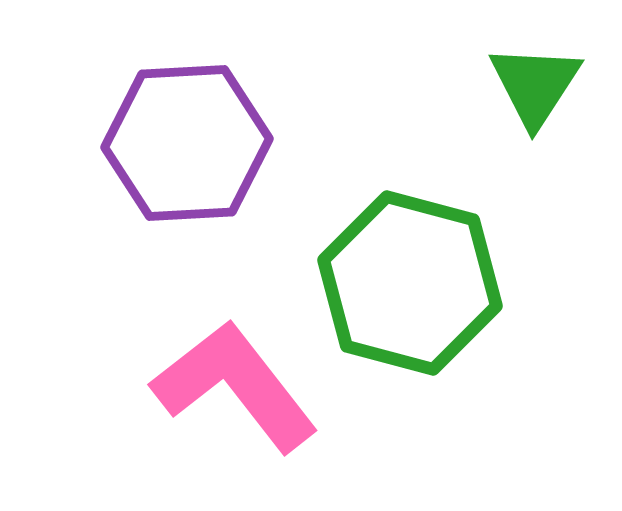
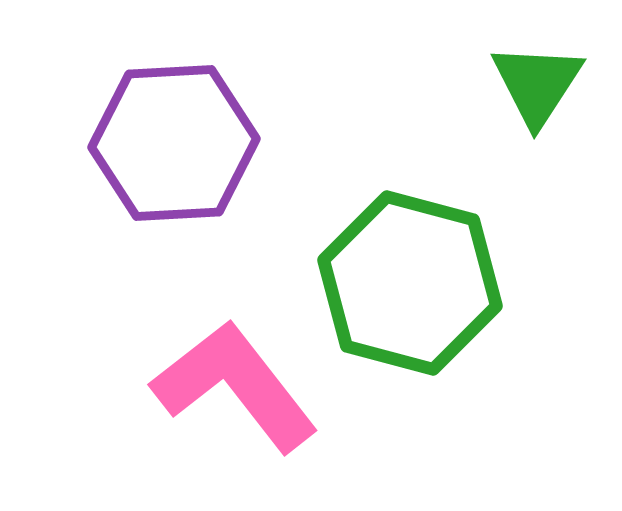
green triangle: moved 2 px right, 1 px up
purple hexagon: moved 13 px left
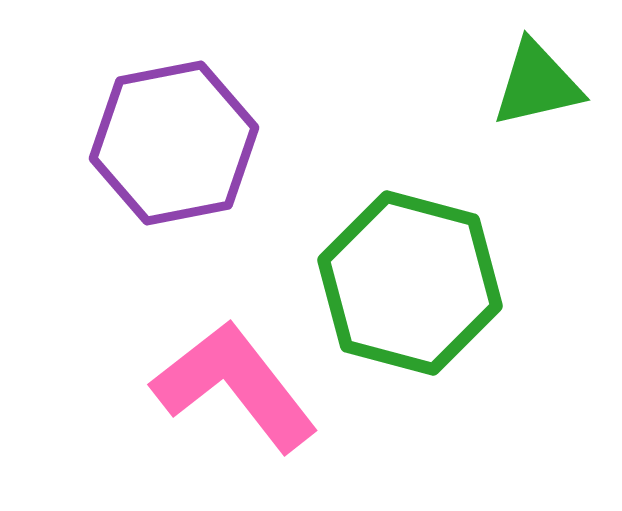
green triangle: rotated 44 degrees clockwise
purple hexagon: rotated 8 degrees counterclockwise
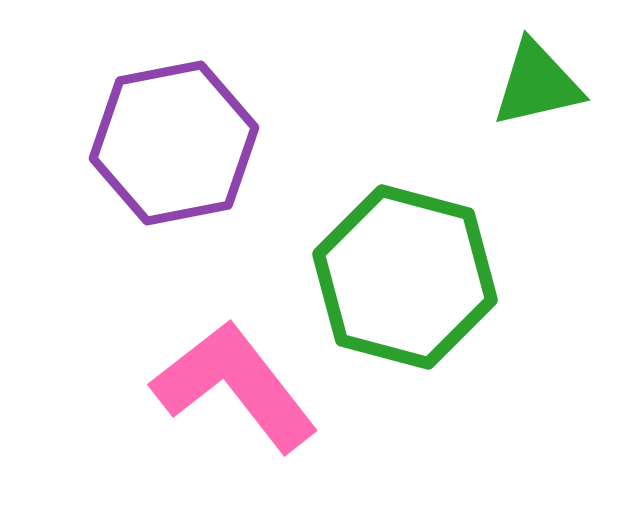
green hexagon: moved 5 px left, 6 px up
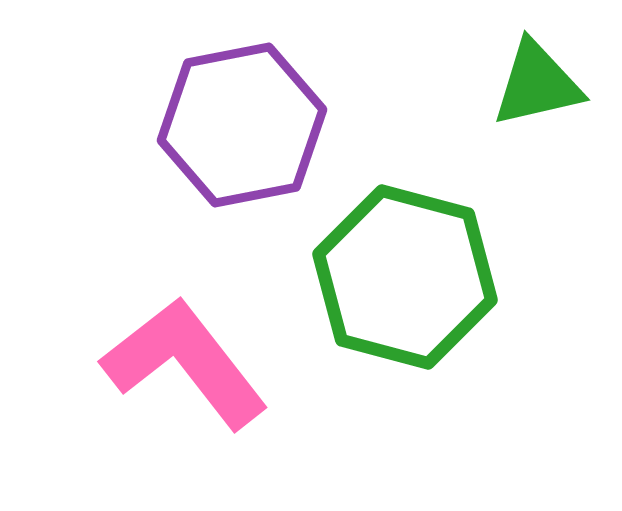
purple hexagon: moved 68 px right, 18 px up
pink L-shape: moved 50 px left, 23 px up
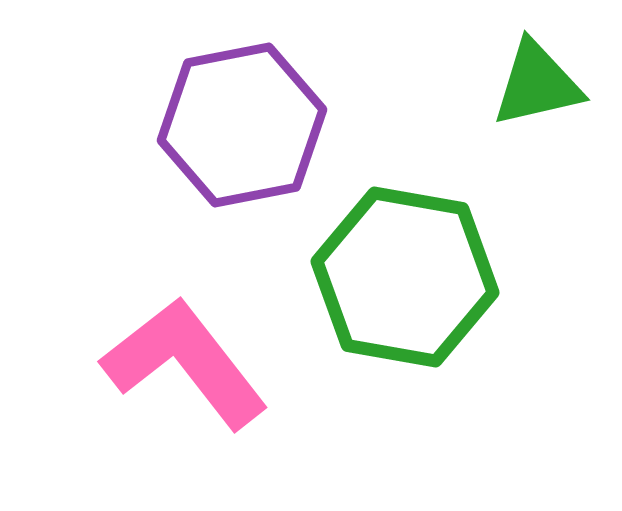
green hexagon: rotated 5 degrees counterclockwise
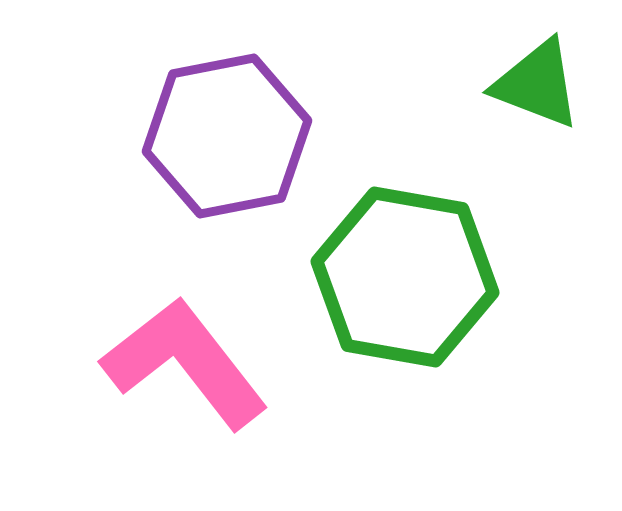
green triangle: rotated 34 degrees clockwise
purple hexagon: moved 15 px left, 11 px down
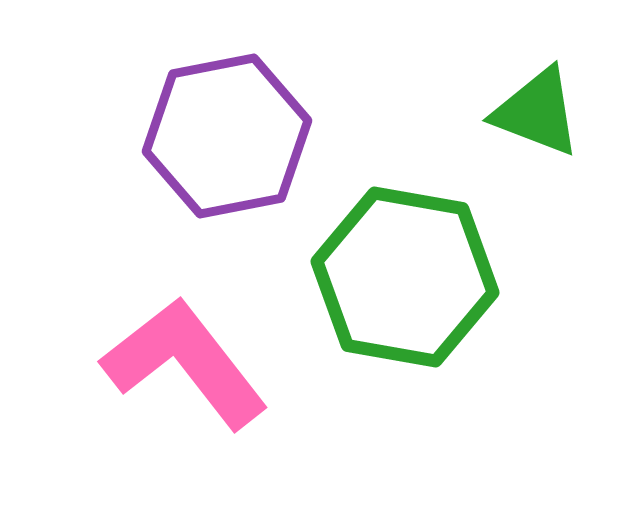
green triangle: moved 28 px down
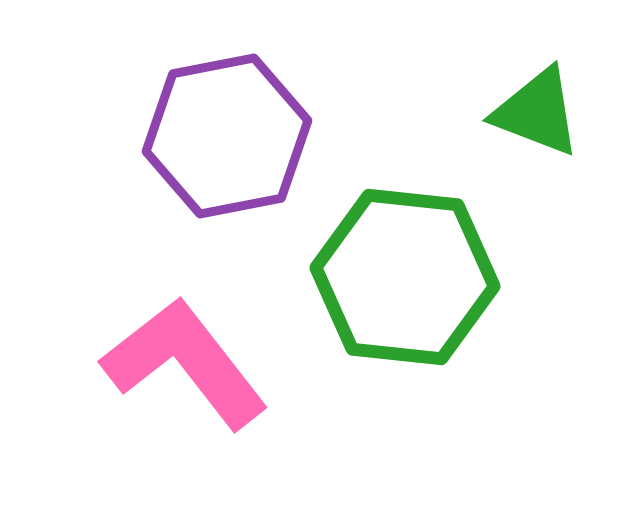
green hexagon: rotated 4 degrees counterclockwise
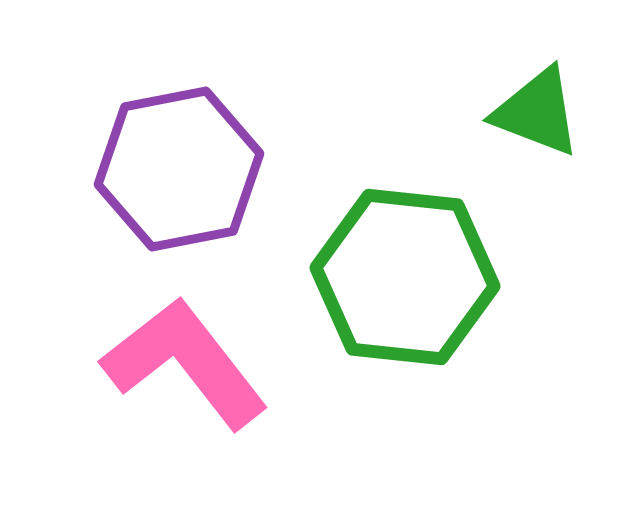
purple hexagon: moved 48 px left, 33 px down
